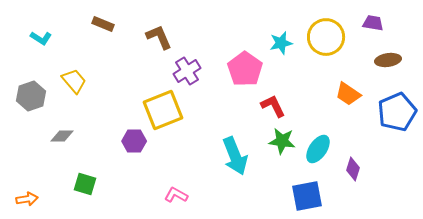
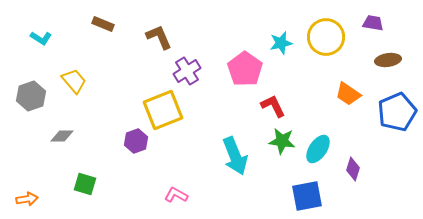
purple hexagon: moved 2 px right; rotated 20 degrees counterclockwise
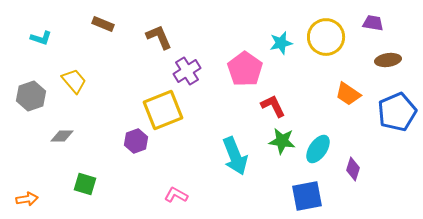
cyan L-shape: rotated 15 degrees counterclockwise
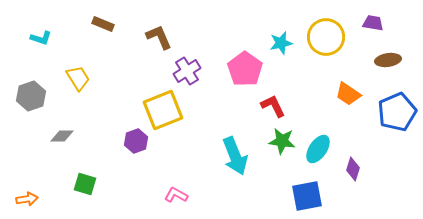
yellow trapezoid: moved 4 px right, 3 px up; rotated 8 degrees clockwise
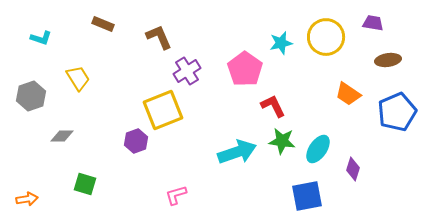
cyan arrow: moved 2 px right, 4 px up; rotated 87 degrees counterclockwise
pink L-shape: rotated 45 degrees counterclockwise
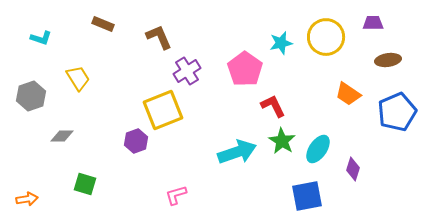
purple trapezoid: rotated 10 degrees counterclockwise
green star: rotated 24 degrees clockwise
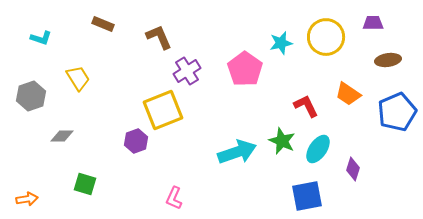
red L-shape: moved 33 px right
green star: rotated 8 degrees counterclockwise
pink L-shape: moved 2 px left, 3 px down; rotated 50 degrees counterclockwise
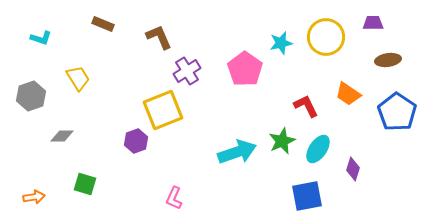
blue pentagon: rotated 15 degrees counterclockwise
green star: rotated 24 degrees clockwise
orange arrow: moved 7 px right, 2 px up
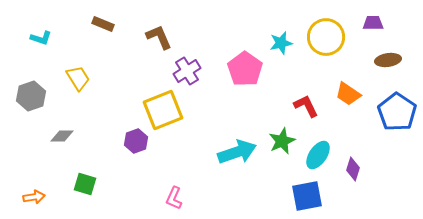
cyan ellipse: moved 6 px down
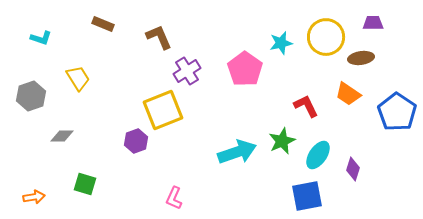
brown ellipse: moved 27 px left, 2 px up
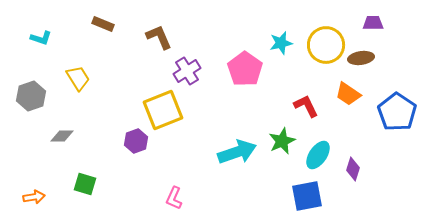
yellow circle: moved 8 px down
